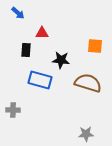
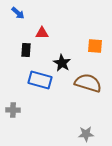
black star: moved 1 px right, 3 px down; rotated 24 degrees clockwise
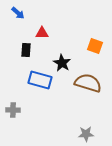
orange square: rotated 14 degrees clockwise
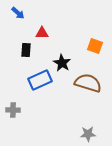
blue rectangle: rotated 40 degrees counterclockwise
gray star: moved 2 px right
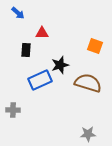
black star: moved 2 px left, 2 px down; rotated 24 degrees clockwise
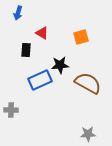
blue arrow: rotated 64 degrees clockwise
red triangle: rotated 32 degrees clockwise
orange square: moved 14 px left, 9 px up; rotated 35 degrees counterclockwise
black star: rotated 12 degrees clockwise
brown semicircle: rotated 12 degrees clockwise
gray cross: moved 2 px left
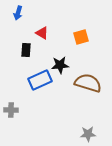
brown semicircle: rotated 12 degrees counterclockwise
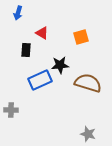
gray star: rotated 21 degrees clockwise
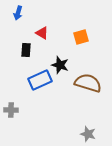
black star: rotated 24 degrees clockwise
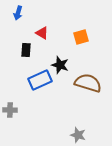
gray cross: moved 1 px left
gray star: moved 10 px left, 1 px down
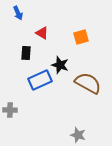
blue arrow: rotated 40 degrees counterclockwise
black rectangle: moved 3 px down
brown semicircle: rotated 12 degrees clockwise
